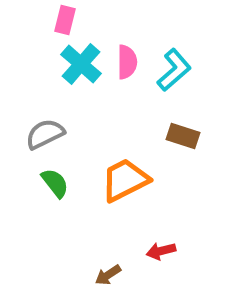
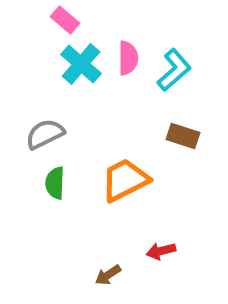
pink rectangle: rotated 64 degrees counterclockwise
pink semicircle: moved 1 px right, 4 px up
green semicircle: rotated 140 degrees counterclockwise
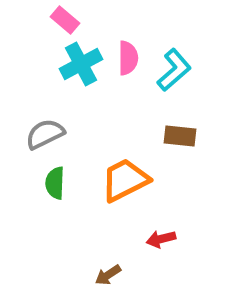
cyan cross: rotated 21 degrees clockwise
brown rectangle: moved 3 px left; rotated 12 degrees counterclockwise
red arrow: moved 12 px up
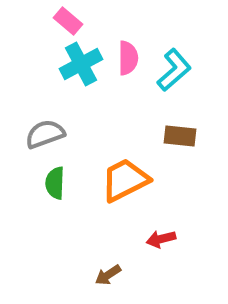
pink rectangle: moved 3 px right, 1 px down
gray semicircle: rotated 6 degrees clockwise
